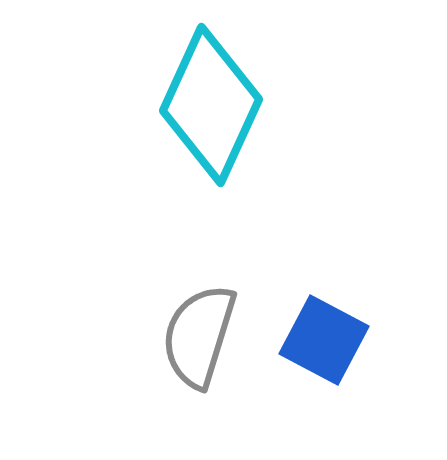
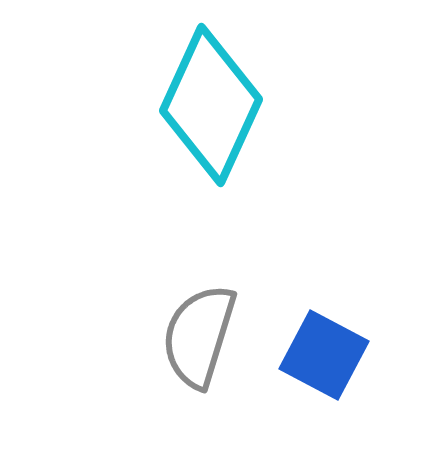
blue square: moved 15 px down
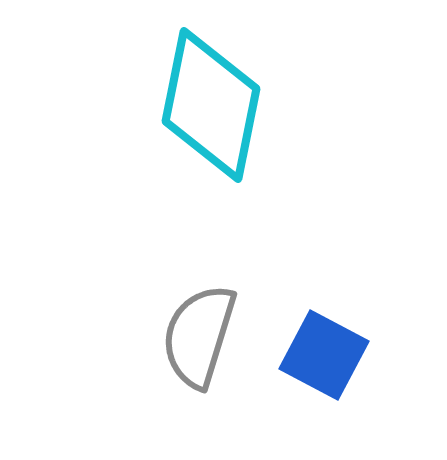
cyan diamond: rotated 13 degrees counterclockwise
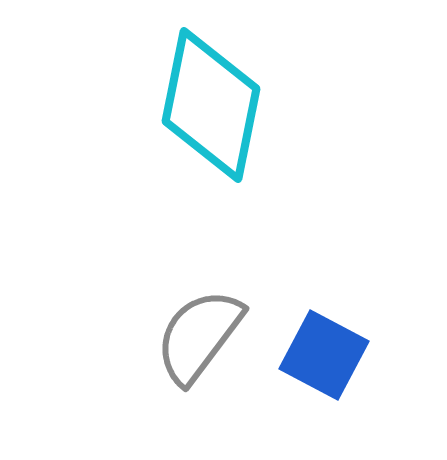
gray semicircle: rotated 20 degrees clockwise
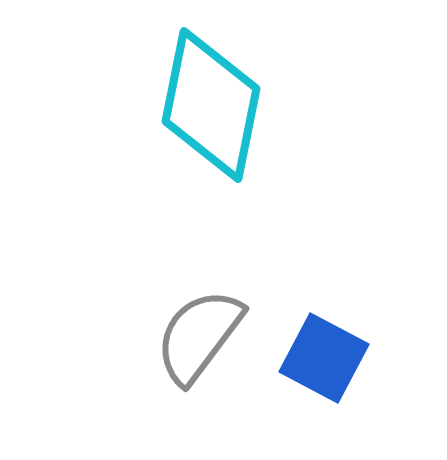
blue square: moved 3 px down
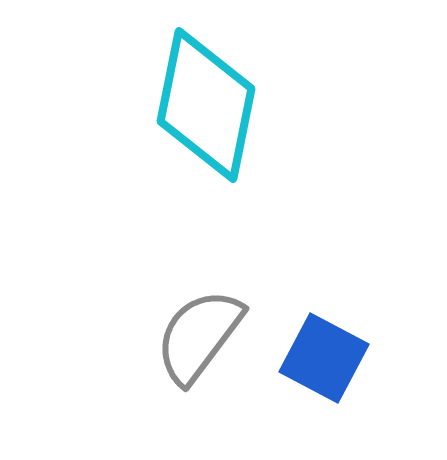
cyan diamond: moved 5 px left
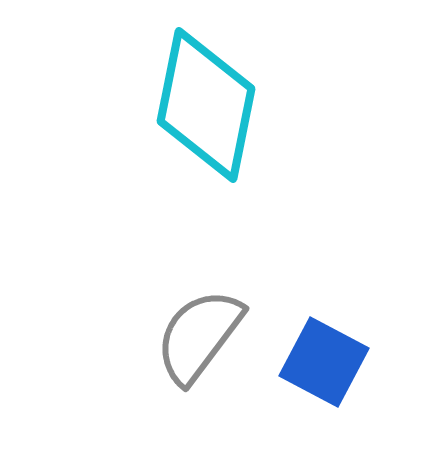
blue square: moved 4 px down
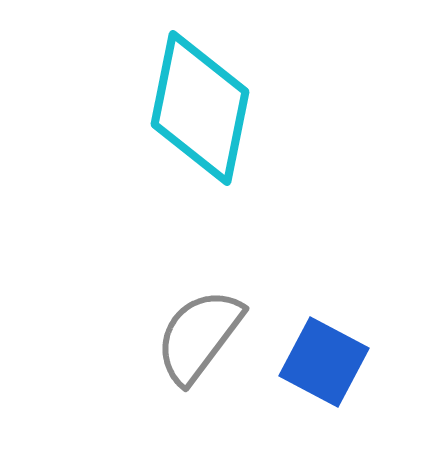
cyan diamond: moved 6 px left, 3 px down
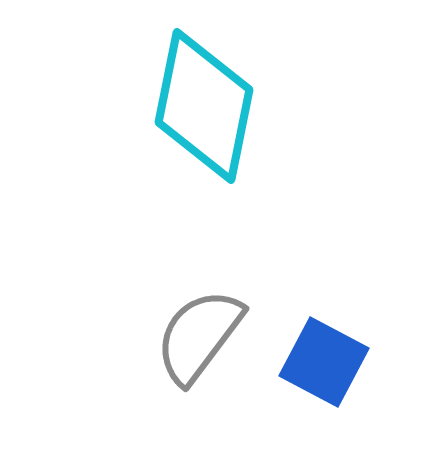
cyan diamond: moved 4 px right, 2 px up
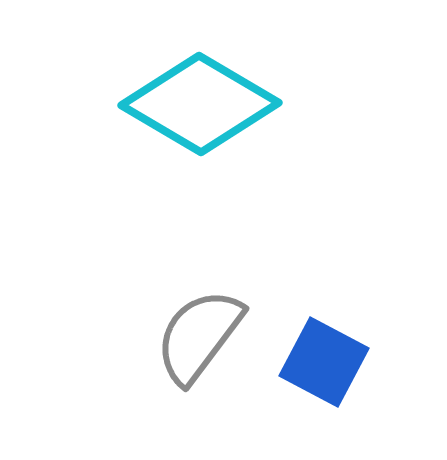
cyan diamond: moved 4 px left, 2 px up; rotated 71 degrees counterclockwise
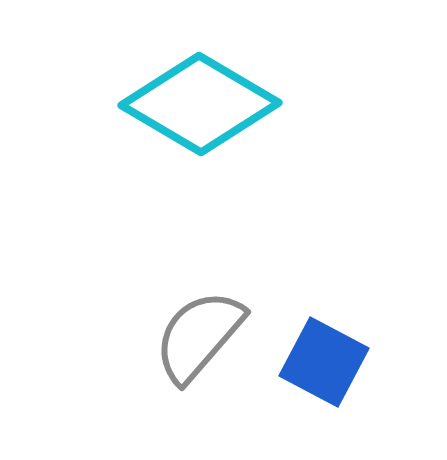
gray semicircle: rotated 4 degrees clockwise
